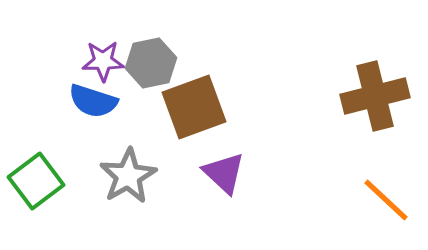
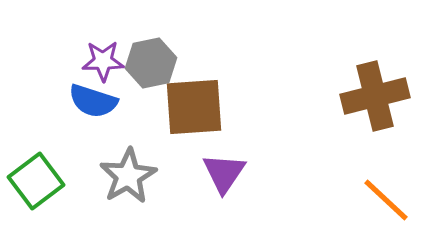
brown square: rotated 16 degrees clockwise
purple triangle: rotated 21 degrees clockwise
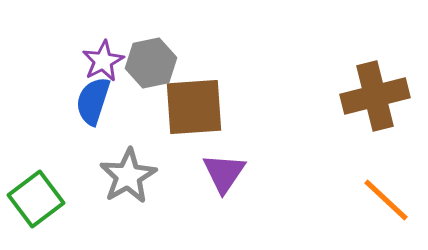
purple star: rotated 27 degrees counterclockwise
blue semicircle: rotated 90 degrees clockwise
green square: moved 18 px down
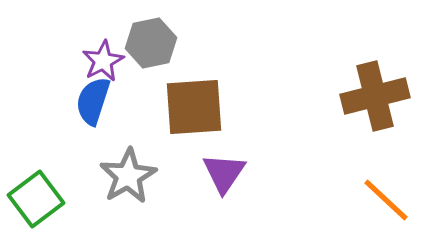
gray hexagon: moved 20 px up
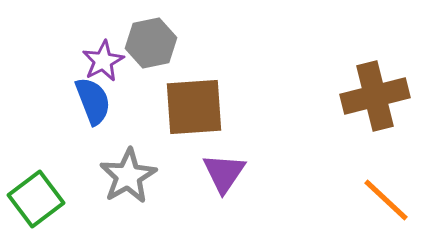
blue semicircle: rotated 141 degrees clockwise
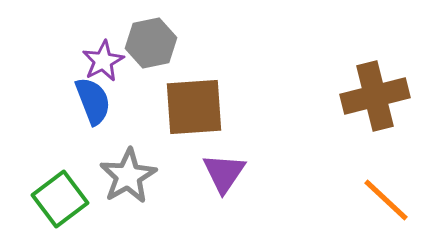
green square: moved 24 px right
